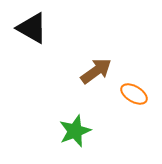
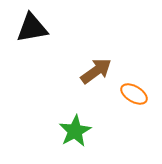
black triangle: rotated 40 degrees counterclockwise
green star: rotated 8 degrees counterclockwise
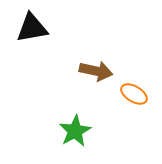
brown arrow: rotated 48 degrees clockwise
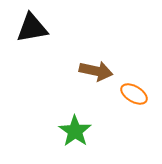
green star: rotated 8 degrees counterclockwise
